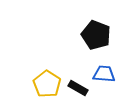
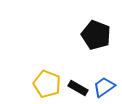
blue trapezoid: moved 13 px down; rotated 40 degrees counterclockwise
yellow pentagon: rotated 12 degrees counterclockwise
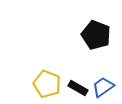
blue trapezoid: moved 1 px left
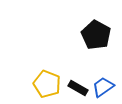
black pentagon: rotated 8 degrees clockwise
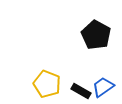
black rectangle: moved 3 px right, 3 px down
